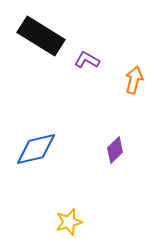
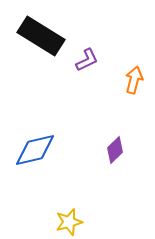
purple L-shape: rotated 125 degrees clockwise
blue diamond: moved 1 px left, 1 px down
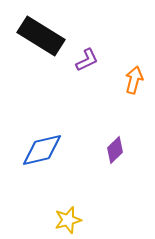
blue diamond: moved 7 px right
yellow star: moved 1 px left, 2 px up
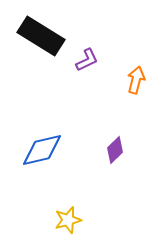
orange arrow: moved 2 px right
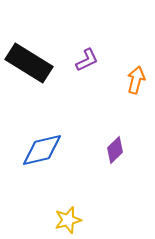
black rectangle: moved 12 px left, 27 px down
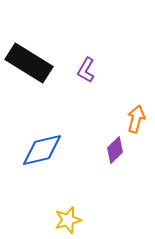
purple L-shape: moved 1 px left, 10 px down; rotated 145 degrees clockwise
orange arrow: moved 39 px down
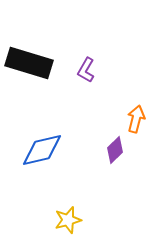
black rectangle: rotated 15 degrees counterclockwise
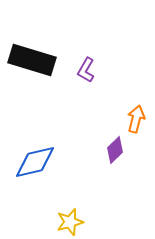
black rectangle: moved 3 px right, 3 px up
blue diamond: moved 7 px left, 12 px down
yellow star: moved 2 px right, 2 px down
